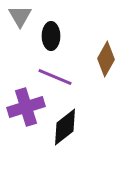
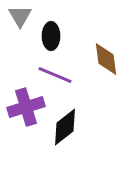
brown diamond: rotated 36 degrees counterclockwise
purple line: moved 2 px up
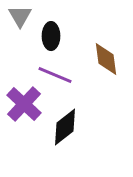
purple cross: moved 2 px left, 3 px up; rotated 30 degrees counterclockwise
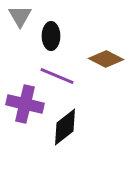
brown diamond: rotated 56 degrees counterclockwise
purple line: moved 2 px right, 1 px down
purple cross: moved 1 px right; rotated 30 degrees counterclockwise
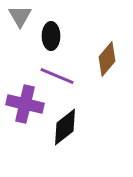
brown diamond: moved 1 px right; rotated 76 degrees counterclockwise
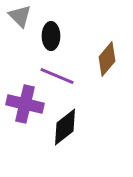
gray triangle: rotated 15 degrees counterclockwise
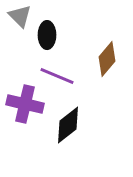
black ellipse: moved 4 px left, 1 px up
black diamond: moved 3 px right, 2 px up
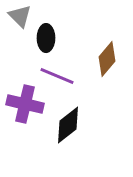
black ellipse: moved 1 px left, 3 px down
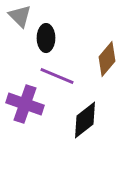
purple cross: rotated 6 degrees clockwise
black diamond: moved 17 px right, 5 px up
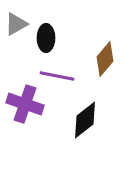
gray triangle: moved 4 px left, 8 px down; rotated 45 degrees clockwise
brown diamond: moved 2 px left
purple line: rotated 12 degrees counterclockwise
